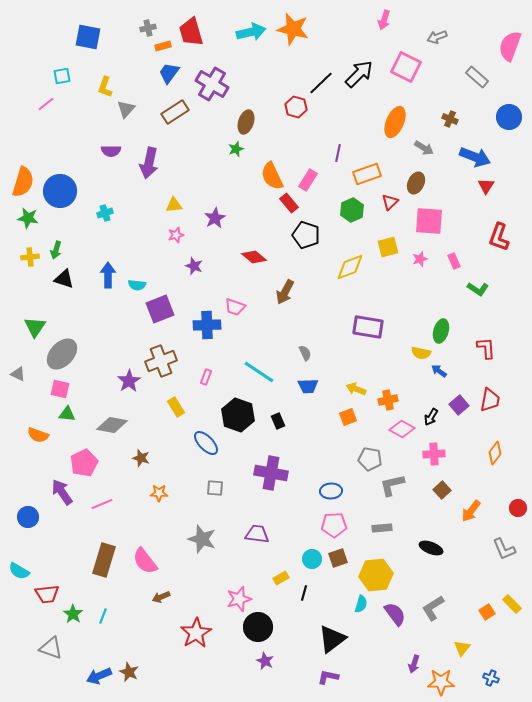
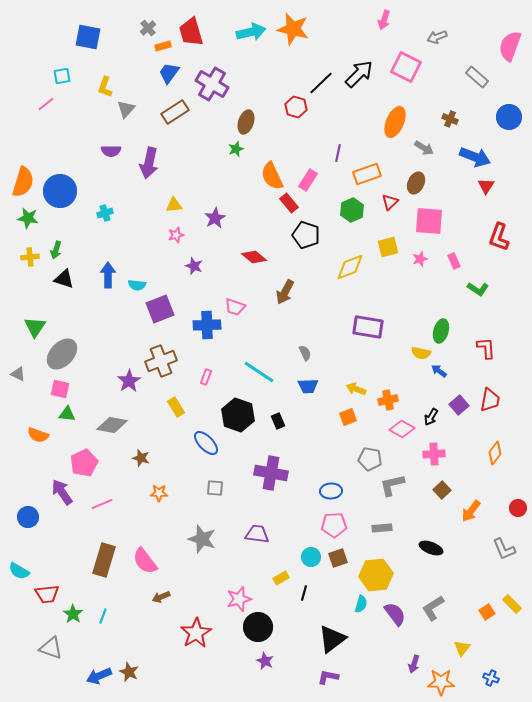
gray cross at (148, 28): rotated 28 degrees counterclockwise
cyan circle at (312, 559): moved 1 px left, 2 px up
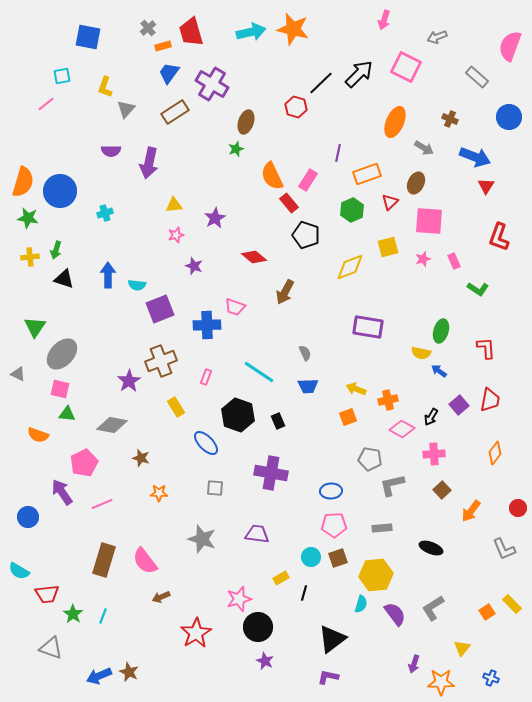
pink star at (420, 259): moved 3 px right
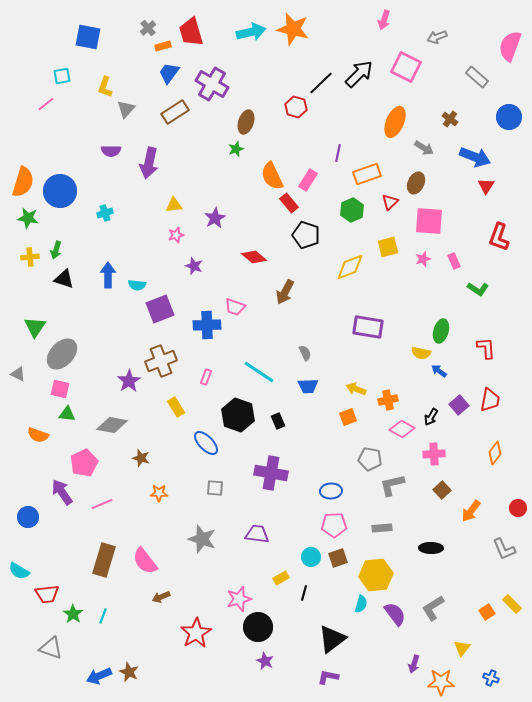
brown cross at (450, 119): rotated 14 degrees clockwise
black ellipse at (431, 548): rotated 20 degrees counterclockwise
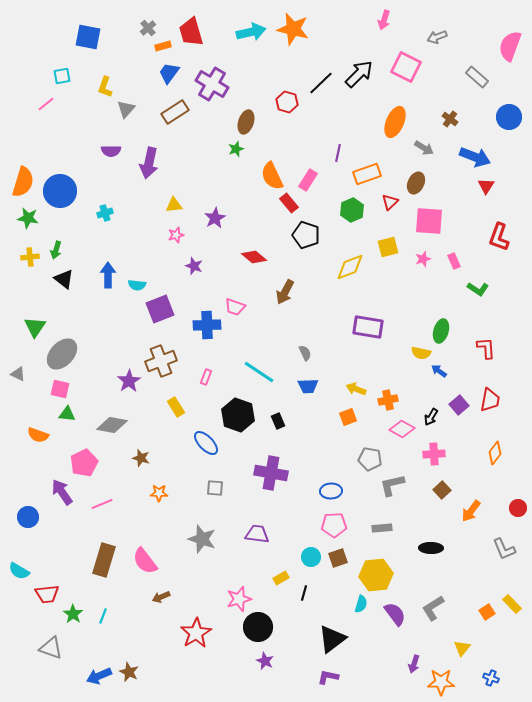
red hexagon at (296, 107): moved 9 px left, 5 px up
black triangle at (64, 279): rotated 20 degrees clockwise
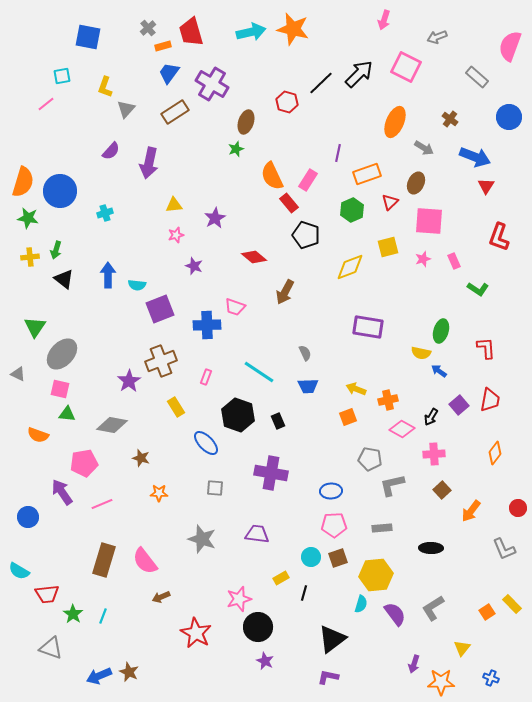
purple semicircle at (111, 151): rotated 48 degrees counterclockwise
pink pentagon at (84, 463): rotated 16 degrees clockwise
red star at (196, 633): rotated 12 degrees counterclockwise
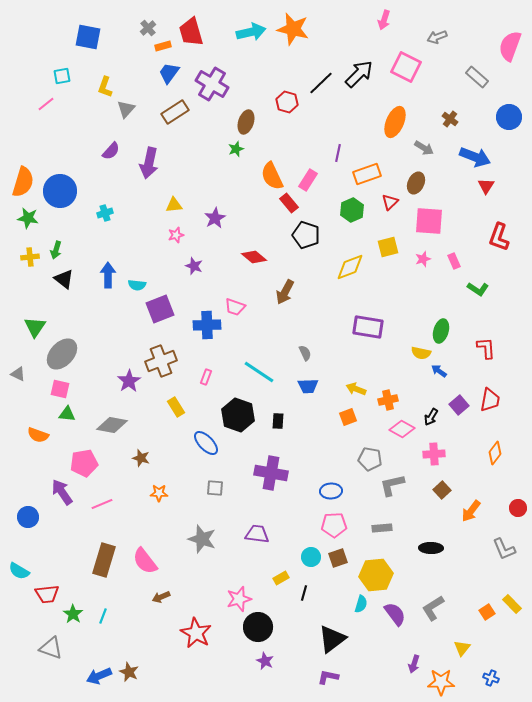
black rectangle at (278, 421): rotated 28 degrees clockwise
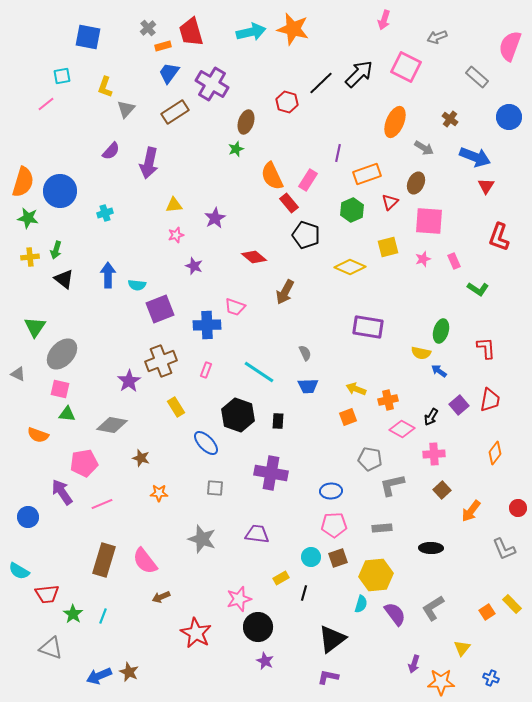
yellow diamond at (350, 267): rotated 44 degrees clockwise
pink rectangle at (206, 377): moved 7 px up
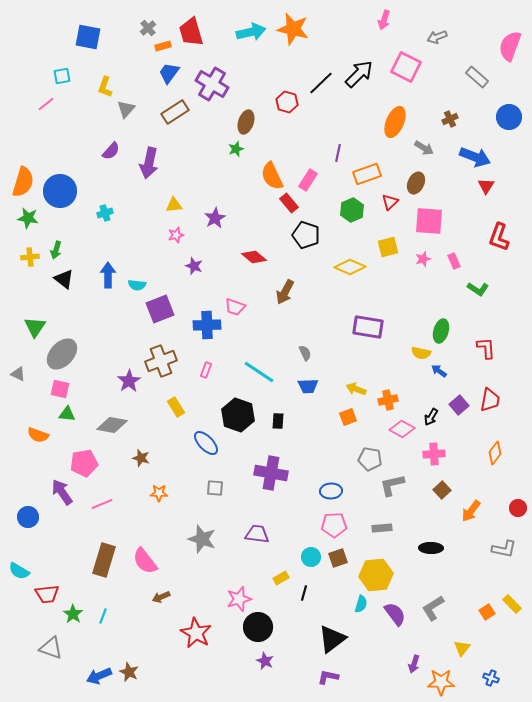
brown cross at (450, 119): rotated 28 degrees clockwise
gray L-shape at (504, 549): rotated 55 degrees counterclockwise
